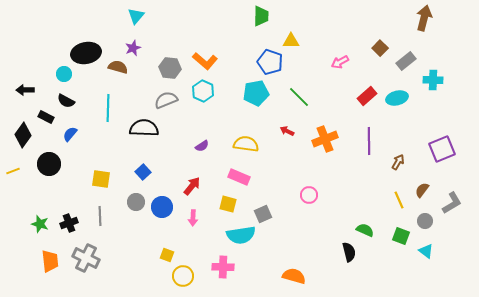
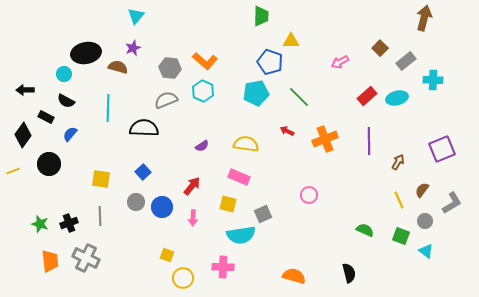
black semicircle at (349, 252): moved 21 px down
yellow circle at (183, 276): moved 2 px down
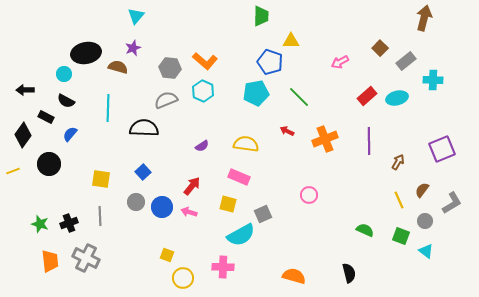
pink arrow at (193, 218): moved 4 px left, 6 px up; rotated 105 degrees clockwise
cyan semicircle at (241, 235): rotated 20 degrees counterclockwise
